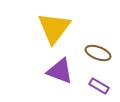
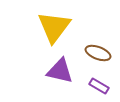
yellow triangle: moved 1 px up
purple triangle: rotated 8 degrees counterclockwise
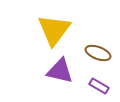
yellow triangle: moved 3 px down
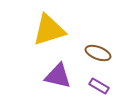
yellow triangle: moved 5 px left; rotated 36 degrees clockwise
purple triangle: moved 2 px left, 5 px down
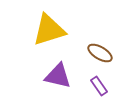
brown ellipse: moved 2 px right; rotated 10 degrees clockwise
purple rectangle: rotated 24 degrees clockwise
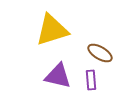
yellow triangle: moved 3 px right
purple rectangle: moved 8 px left, 6 px up; rotated 30 degrees clockwise
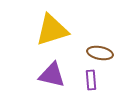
brown ellipse: rotated 20 degrees counterclockwise
purple triangle: moved 6 px left, 1 px up
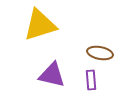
yellow triangle: moved 12 px left, 5 px up
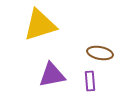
purple triangle: rotated 24 degrees counterclockwise
purple rectangle: moved 1 px left, 1 px down
